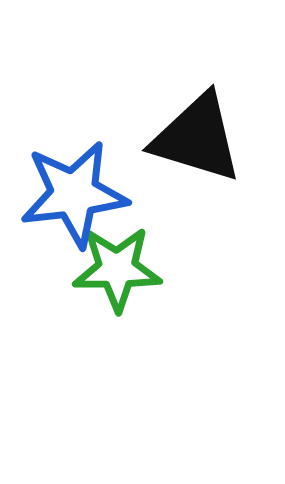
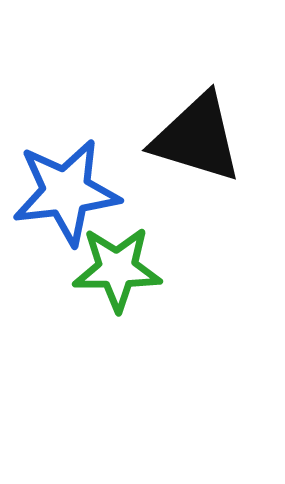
blue star: moved 8 px left, 2 px up
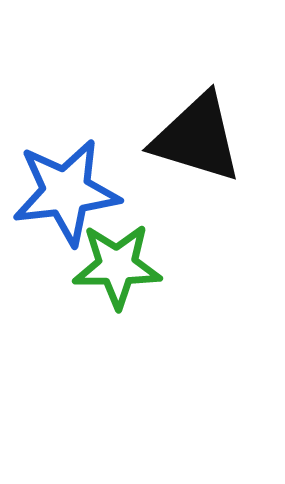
green star: moved 3 px up
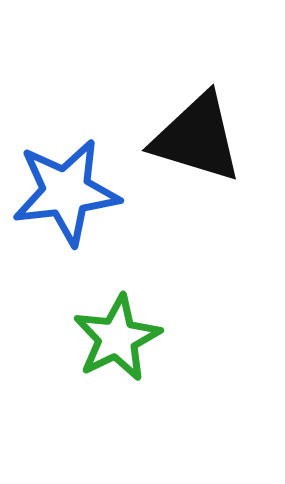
green star: moved 72 px down; rotated 26 degrees counterclockwise
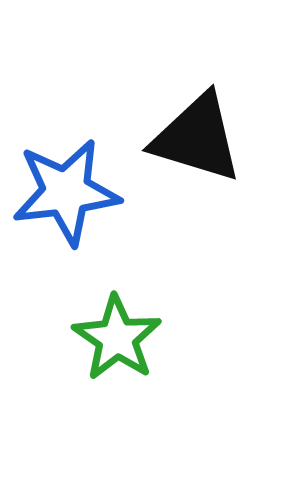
green star: rotated 12 degrees counterclockwise
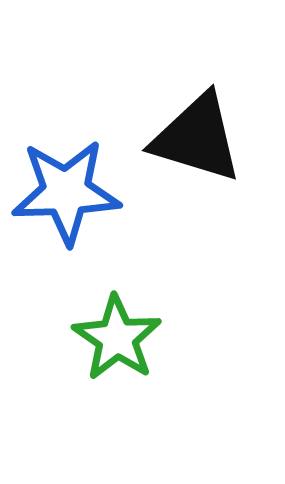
blue star: rotated 5 degrees clockwise
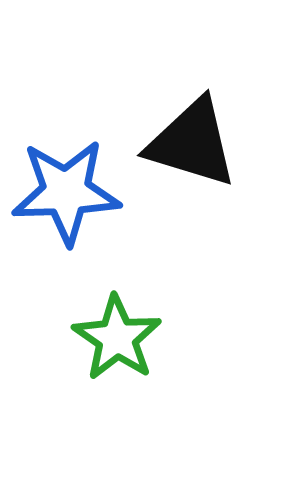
black triangle: moved 5 px left, 5 px down
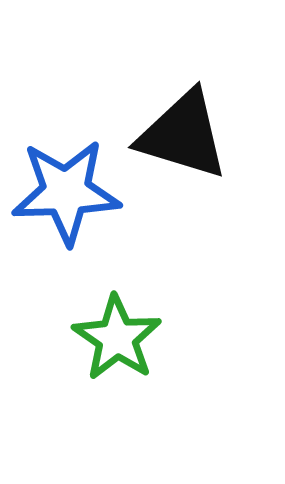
black triangle: moved 9 px left, 8 px up
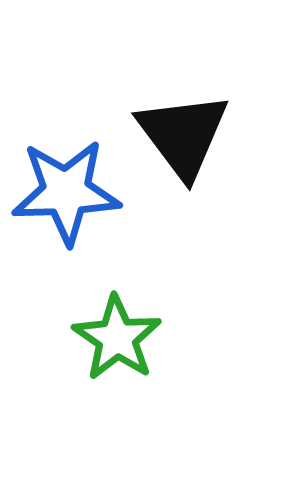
black triangle: rotated 36 degrees clockwise
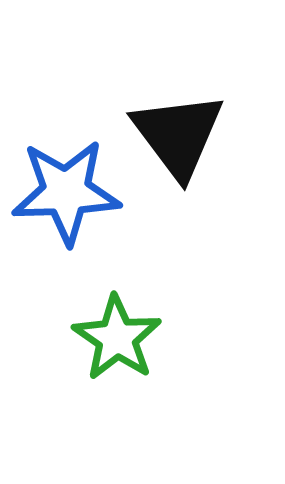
black triangle: moved 5 px left
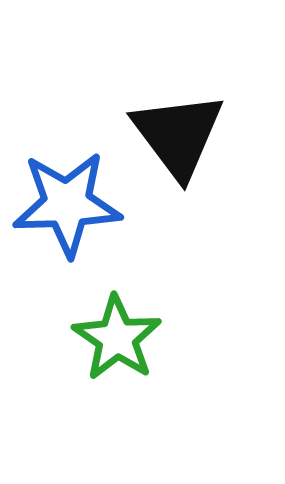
blue star: moved 1 px right, 12 px down
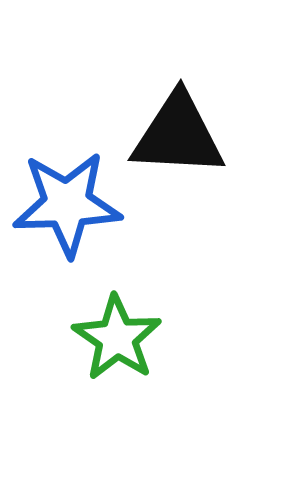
black triangle: rotated 50 degrees counterclockwise
